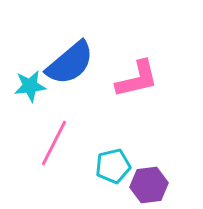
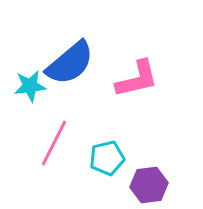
cyan pentagon: moved 6 px left, 8 px up
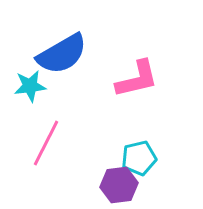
blue semicircle: moved 8 px left, 9 px up; rotated 10 degrees clockwise
pink line: moved 8 px left
cyan pentagon: moved 32 px right
purple hexagon: moved 30 px left
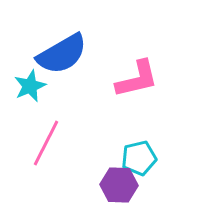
cyan star: rotated 16 degrees counterclockwise
purple hexagon: rotated 9 degrees clockwise
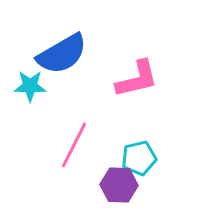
cyan star: rotated 24 degrees clockwise
pink line: moved 28 px right, 2 px down
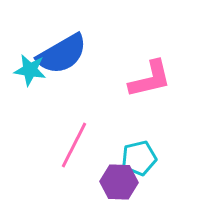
pink L-shape: moved 13 px right
cyan star: moved 16 px up; rotated 8 degrees clockwise
purple hexagon: moved 3 px up
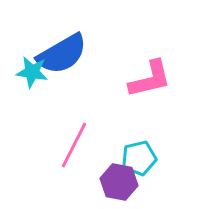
cyan star: moved 2 px right, 2 px down
purple hexagon: rotated 9 degrees clockwise
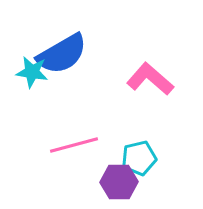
pink L-shape: rotated 126 degrees counterclockwise
pink line: rotated 48 degrees clockwise
purple hexagon: rotated 12 degrees counterclockwise
